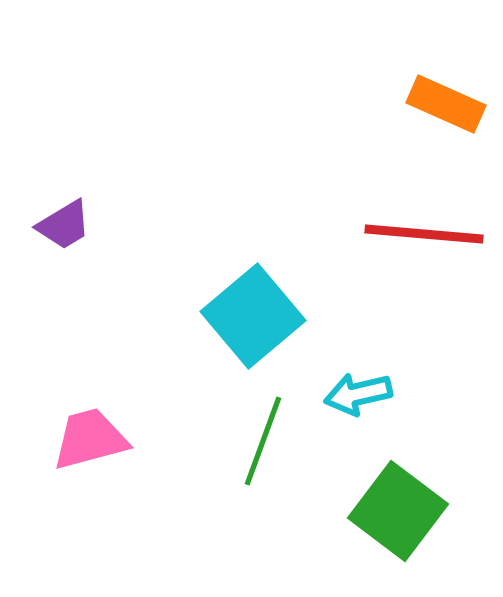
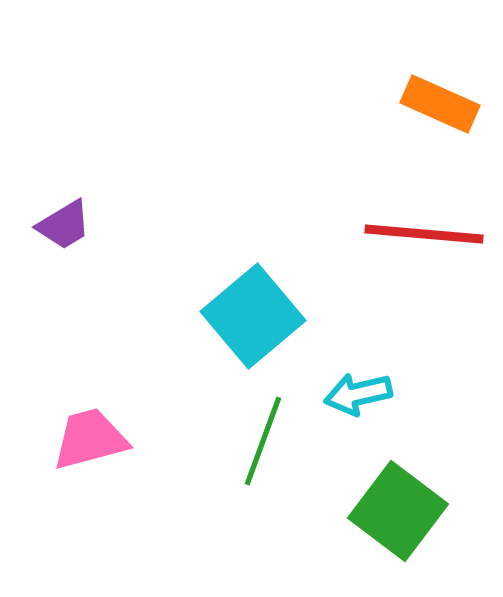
orange rectangle: moved 6 px left
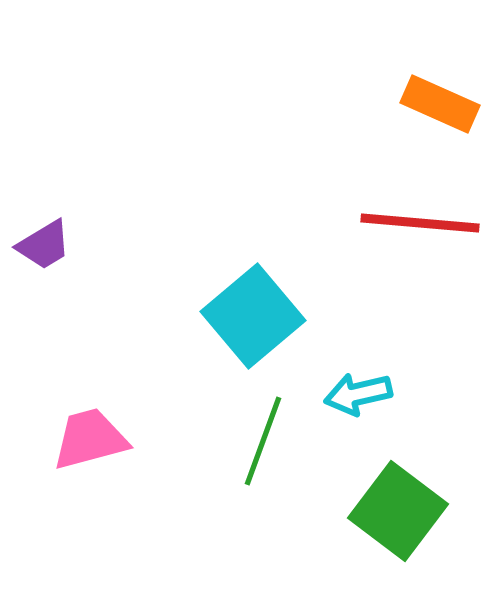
purple trapezoid: moved 20 px left, 20 px down
red line: moved 4 px left, 11 px up
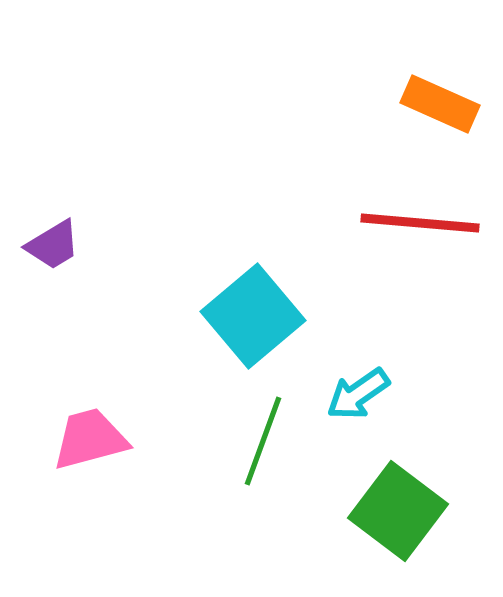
purple trapezoid: moved 9 px right
cyan arrow: rotated 22 degrees counterclockwise
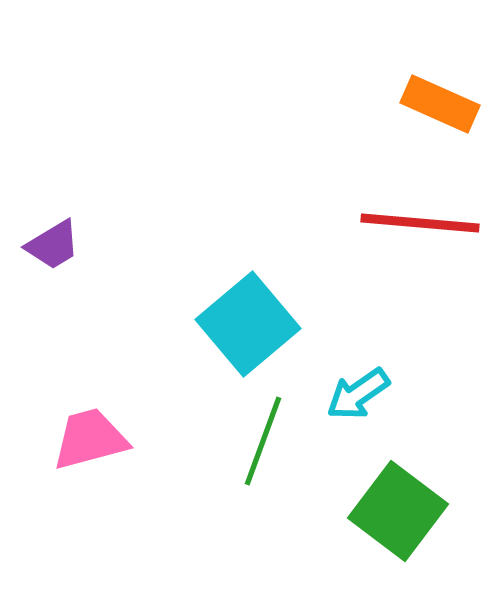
cyan square: moved 5 px left, 8 px down
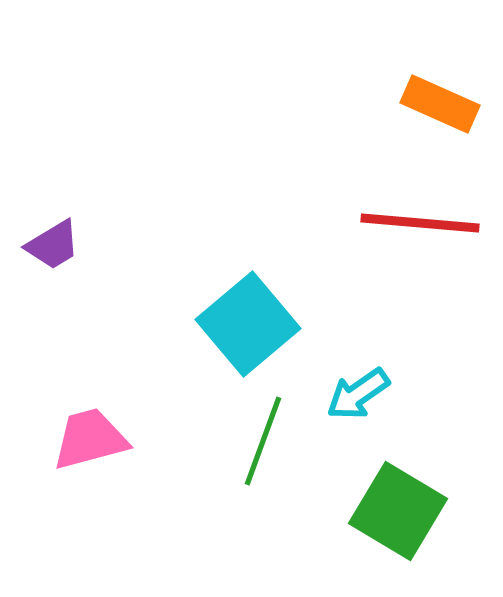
green square: rotated 6 degrees counterclockwise
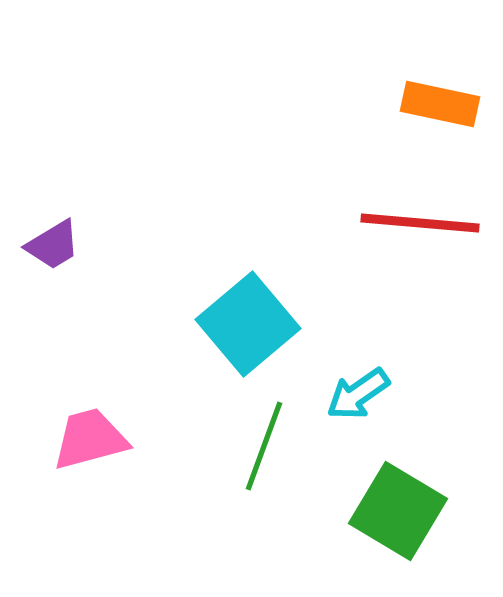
orange rectangle: rotated 12 degrees counterclockwise
green line: moved 1 px right, 5 px down
